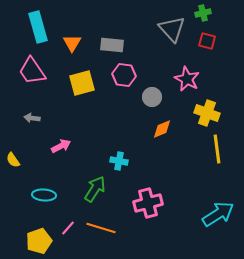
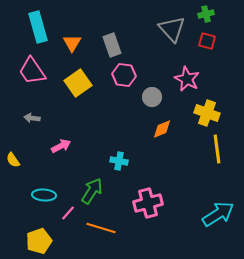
green cross: moved 3 px right, 1 px down
gray rectangle: rotated 65 degrees clockwise
yellow square: moved 4 px left; rotated 20 degrees counterclockwise
green arrow: moved 3 px left, 2 px down
pink line: moved 15 px up
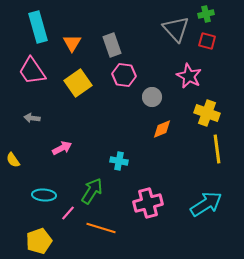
gray triangle: moved 4 px right
pink star: moved 2 px right, 3 px up
pink arrow: moved 1 px right, 2 px down
cyan arrow: moved 12 px left, 10 px up
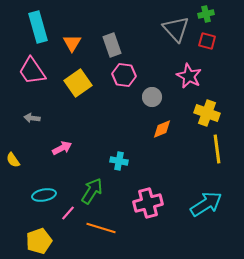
cyan ellipse: rotated 15 degrees counterclockwise
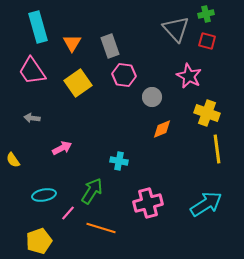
gray rectangle: moved 2 px left, 1 px down
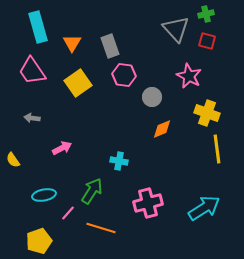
cyan arrow: moved 2 px left, 4 px down
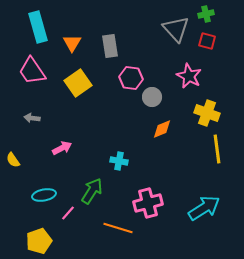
gray rectangle: rotated 10 degrees clockwise
pink hexagon: moved 7 px right, 3 px down
orange line: moved 17 px right
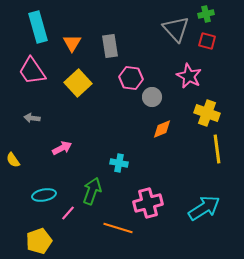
yellow square: rotated 8 degrees counterclockwise
cyan cross: moved 2 px down
green arrow: rotated 12 degrees counterclockwise
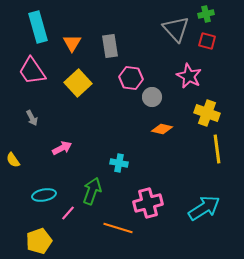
gray arrow: rotated 126 degrees counterclockwise
orange diamond: rotated 35 degrees clockwise
